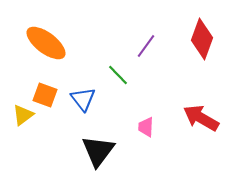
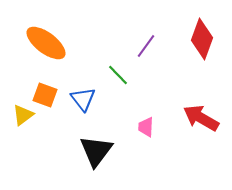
black triangle: moved 2 px left
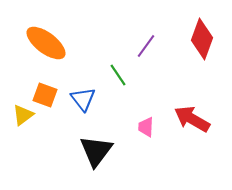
green line: rotated 10 degrees clockwise
red arrow: moved 9 px left, 1 px down
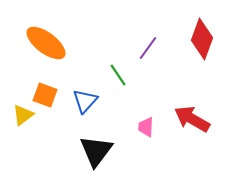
purple line: moved 2 px right, 2 px down
blue triangle: moved 2 px right, 2 px down; rotated 20 degrees clockwise
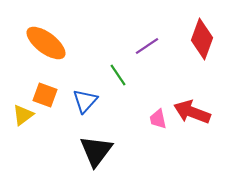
purple line: moved 1 px left, 2 px up; rotated 20 degrees clockwise
red arrow: moved 7 px up; rotated 9 degrees counterclockwise
pink trapezoid: moved 12 px right, 8 px up; rotated 15 degrees counterclockwise
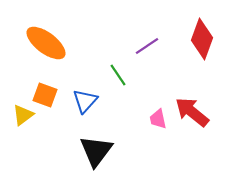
red arrow: rotated 18 degrees clockwise
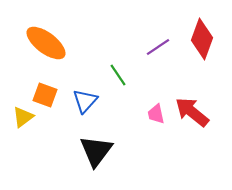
purple line: moved 11 px right, 1 px down
yellow triangle: moved 2 px down
pink trapezoid: moved 2 px left, 5 px up
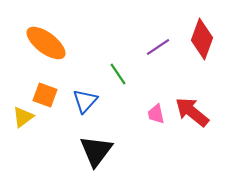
green line: moved 1 px up
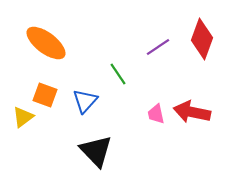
red arrow: rotated 27 degrees counterclockwise
black triangle: rotated 21 degrees counterclockwise
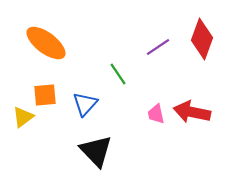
orange square: rotated 25 degrees counterclockwise
blue triangle: moved 3 px down
